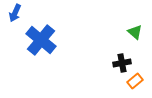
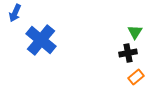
green triangle: rotated 21 degrees clockwise
black cross: moved 6 px right, 10 px up
orange rectangle: moved 1 px right, 4 px up
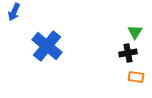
blue arrow: moved 1 px left, 1 px up
blue cross: moved 6 px right, 6 px down
orange rectangle: rotated 49 degrees clockwise
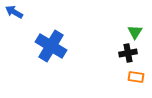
blue arrow: rotated 96 degrees clockwise
blue cross: moved 4 px right; rotated 8 degrees counterclockwise
